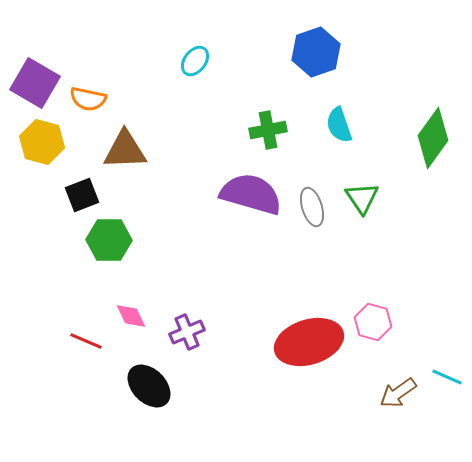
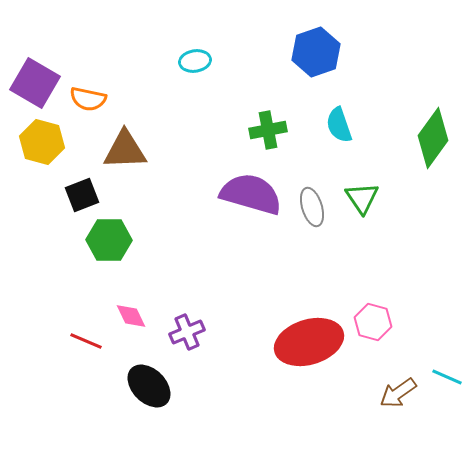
cyan ellipse: rotated 44 degrees clockwise
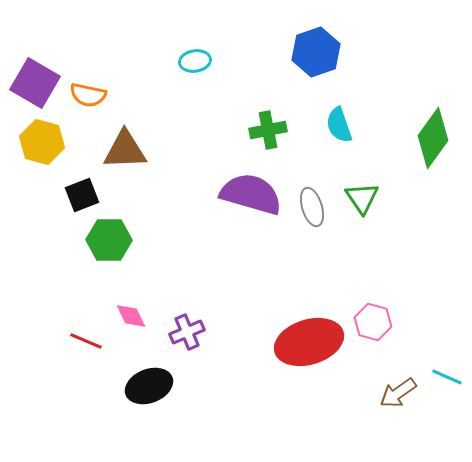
orange semicircle: moved 4 px up
black ellipse: rotated 66 degrees counterclockwise
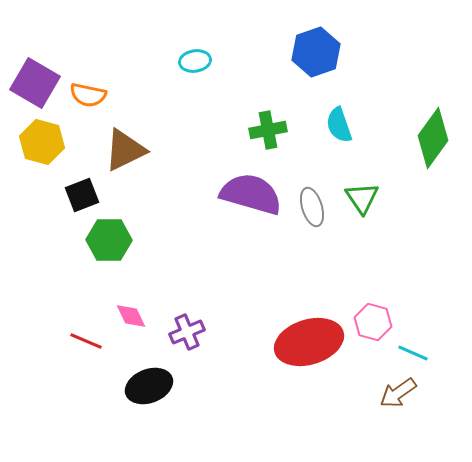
brown triangle: rotated 24 degrees counterclockwise
cyan line: moved 34 px left, 24 px up
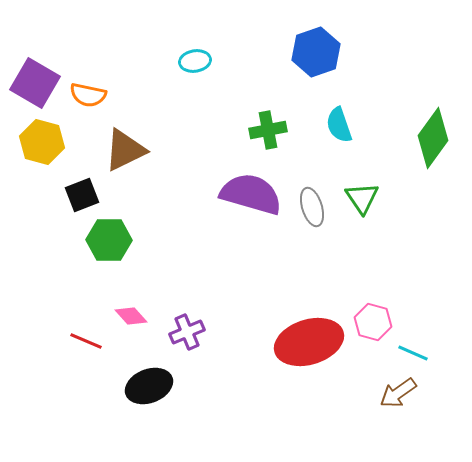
pink diamond: rotated 16 degrees counterclockwise
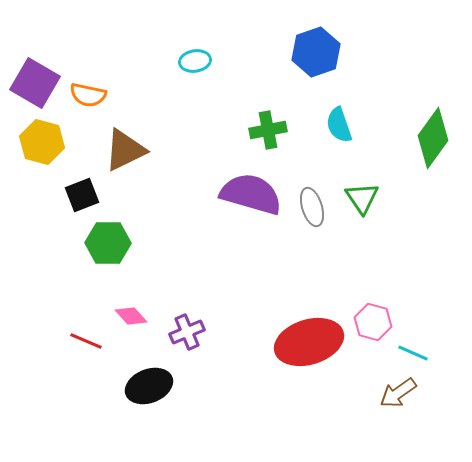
green hexagon: moved 1 px left, 3 px down
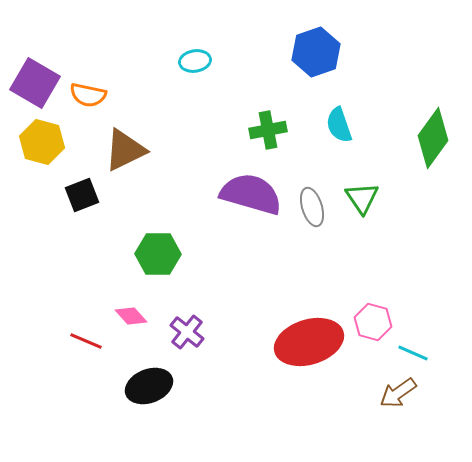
green hexagon: moved 50 px right, 11 px down
purple cross: rotated 28 degrees counterclockwise
